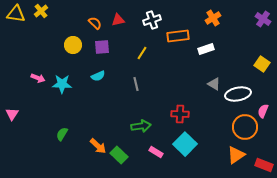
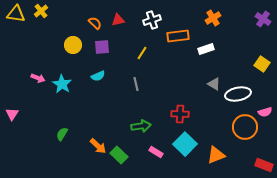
cyan star: rotated 30 degrees clockwise
pink semicircle: moved 2 px right, 1 px down; rotated 128 degrees counterclockwise
orange triangle: moved 20 px left; rotated 12 degrees clockwise
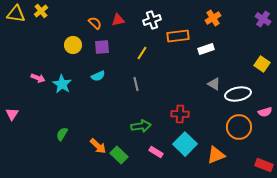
orange circle: moved 6 px left
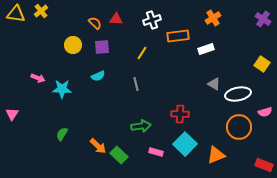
red triangle: moved 2 px left, 1 px up; rotated 16 degrees clockwise
cyan star: moved 5 px down; rotated 30 degrees counterclockwise
pink rectangle: rotated 16 degrees counterclockwise
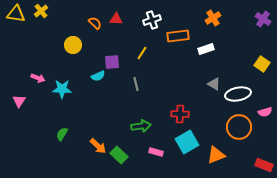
purple square: moved 10 px right, 15 px down
pink triangle: moved 7 px right, 13 px up
cyan square: moved 2 px right, 2 px up; rotated 15 degrees clockwise
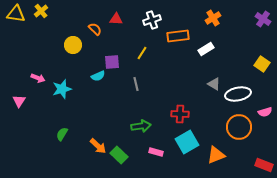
orange semicircle: moved 6 px down
white rectangle: rotated 14 degrees counterclockwise
cyan star: rotated 18 degrees counterclockwise
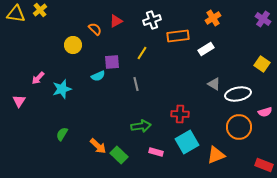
yellow cross: moved 1 px left, 1 px up
red triangle: moved 2 px down; rotated 32 degrees counterclockwise
pink arrow: rotated 112 degrees clockwise
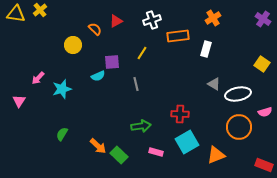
white rectangle: rotated 42 degrees counterclockwise
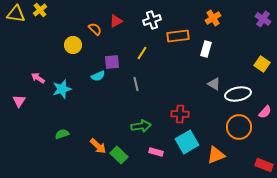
pink arrow: rotated 80 degrees clockwise
pink semicircle: rotated 32 degrees counterclockwise
green semicircle: rotated 40 degrees clockwise
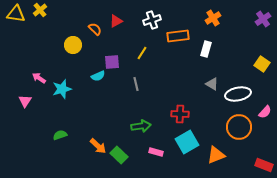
purple cross: rotated 21 degrees clockwise
pink arrow: moved 1 px right
gray triangle: moved 2 px left
pink triangle: moved 6 px right
green semicircle: moved 2 px left, 1 px down
